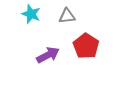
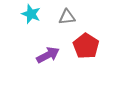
gray triangle: moved 1 px down
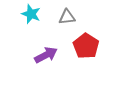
purple arrow: moved 2 px left
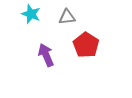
red pentagon: moved 1 px up
purple arrow: rotated 85 degrees counterclockwise
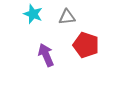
cyan star: moved 2 px right
red pentagon: rotated 15 degrees counterclockwise
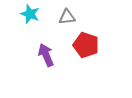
cyan star: moved 3 px left
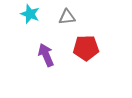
red pentagon: moved 3 px down; rotated 20 degrees counterclockwise
